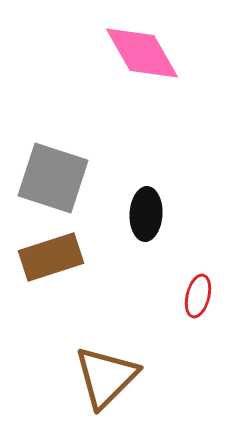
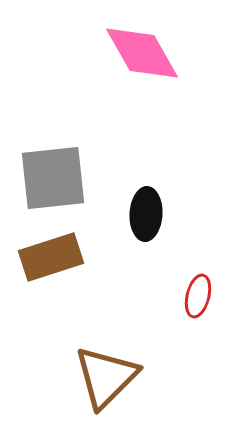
gray square: rotated 24 degrees counterclockwise
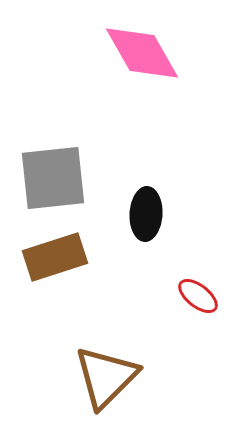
brown rectangle: moved 4 px right
red ellipse: rotated 66 degrees counterclockwise
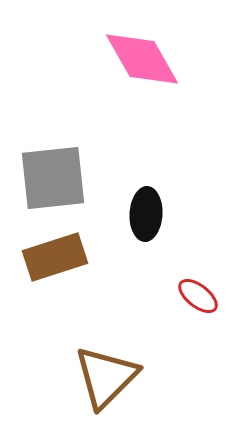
pink diamond: moved 6 px down
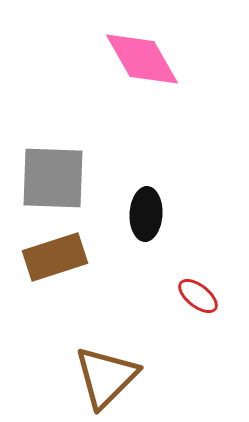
gray square: rotated 8 degrees clockwise
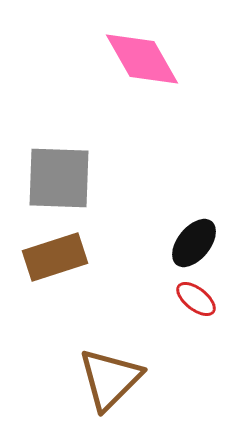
gray square: moved 6 px right
black ellipse: moved 48 px right, 29 px down; rotated 36 degrees clockwise
red ellipse: moved 2 px left, 3 px down
brown triangle: moved 4 px right, 2 px down
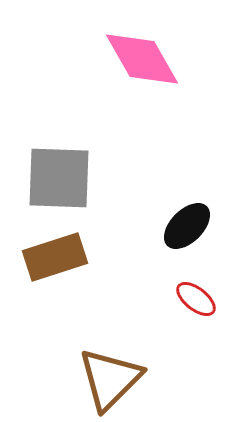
black ellipse: moved 7 px left, 17 px up; rotated 6 degrees clockwise
